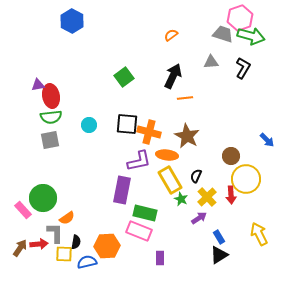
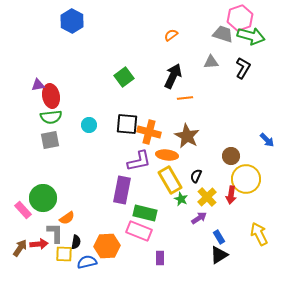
red arrow at (231, 195): rotated 12 degrees clockwise
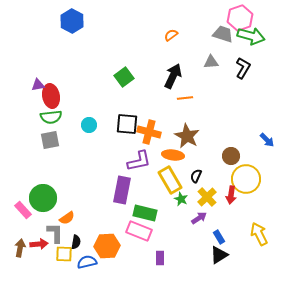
orange ellipse at (167, 155): moved 6 px right
brown arrow at (20, 248): rotated 24 degrees counterclockwise
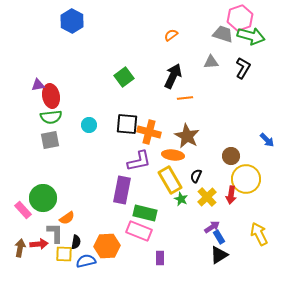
purple arrow at (199, 218): moved 13 px right, 9 px down
blue semicircle at (87, 262): moved 1 px left, 1 px up
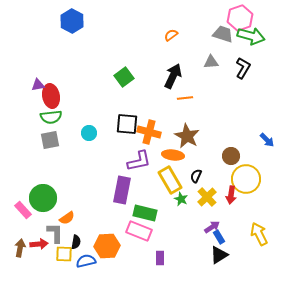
cyan circle at (89, 125): moved 8 px down
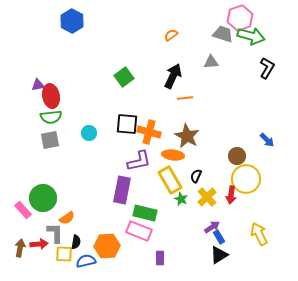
black L-shape at (243, 68): moved 24 px right
brown circle at (231, 156): moved 6 px right
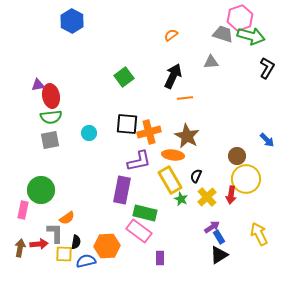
orange cross at (149, 132): rotated 30 degrees counterclockwise
green circle at (43, 198): moved 2 px left, 8 px up
pink rectangle at (23, 210): rotated 54 degrees clockwise
pink rectangle at (139, 231): rotated 15 degrees clockwise
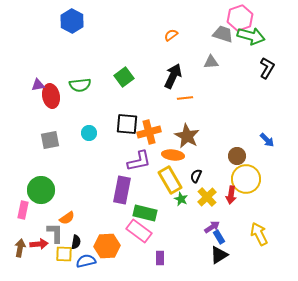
green semicircle at (51, 117): moved 29 px right, 32 px up
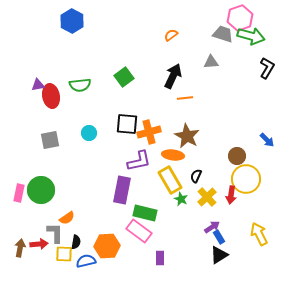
pink rectangle at (23, 210): moved 4 px left, 17 px up
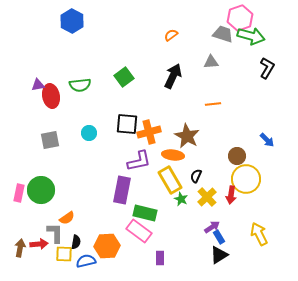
orange line at (185, 98): moved 28 px right, 6 px down
